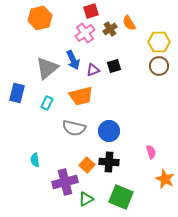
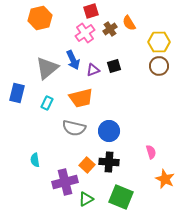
orange trapezoid: moved 2 px down
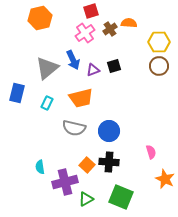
orange semicircle: rotated 126 degrees clockwise
cyan semicircle: moved 5 px right, 7 px down
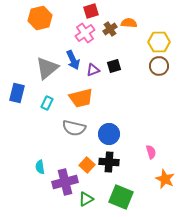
blue circle: moved 3 px down
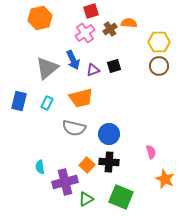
blue rectangle: moved 2 px right, 8 px down
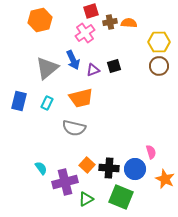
orange hexagon: moved 2 px down
brown cross: moved 7 px up; rotated 24 degrees clockwise
blue circle: moved 26 px right, 35 px down
black cross: moved 6 px down
cyan semicircle: moved 1 px right, 1 px down; rotated 152 degrees clockwise
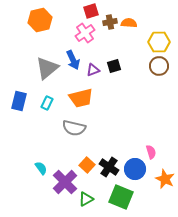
black cross: moved 1 px up; rotated 30 degrees clockwise
purple cross: rotated 30 degrees counterclockwise
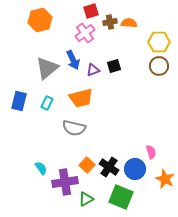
purple cross: rotated 35 degrees clockwise
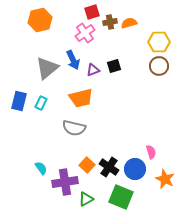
red square: moved 1 px right, 1 px down
orange semicircle: rotated 21 degrees counterclockwise
cyan rectangle: moved 6 px left
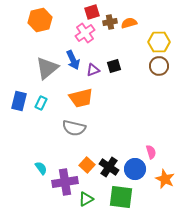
green square: rotated 15 degrees counterclockwise
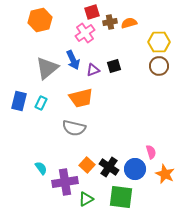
orange star: moved 5 px up
